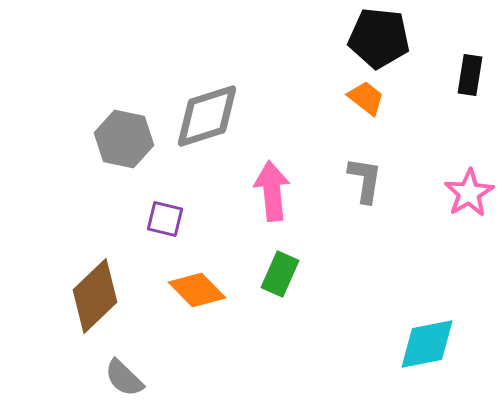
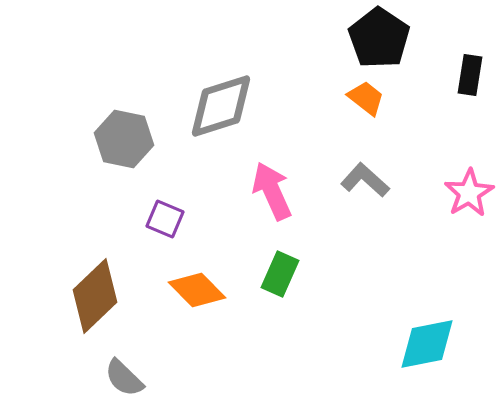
black pentagon: rotated 28 degrees clockwise
gray diamond: moved 14 px right, 10 px up
gray L-shape: rotated 57 degrees counterclockwise
pink arrow: rotated 18 degrees counterclockwise
purple square: rotated 9 degrees clockwise
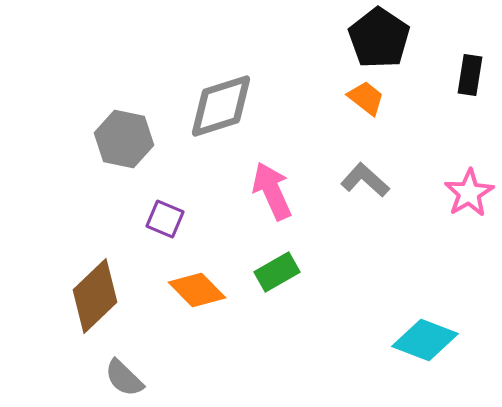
green rectangle: moved 3 px left, 2 px up; rotated 36 degrees clockwise
cyan diamond: moved 2 px left, 4 px up; rotated 32 degrees clockwise
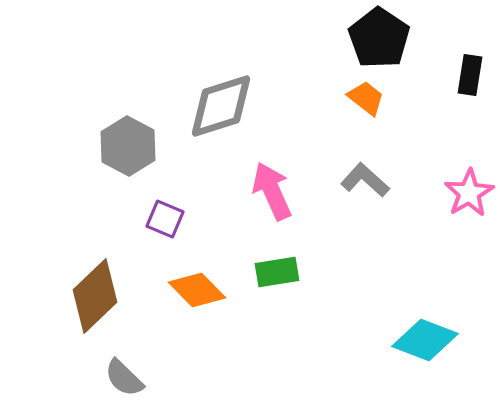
gray hexagon: moved 4 px right, 7 px down; rotated 16 degrees clockwise
green rectangle: rotated 21 degrees clockwise
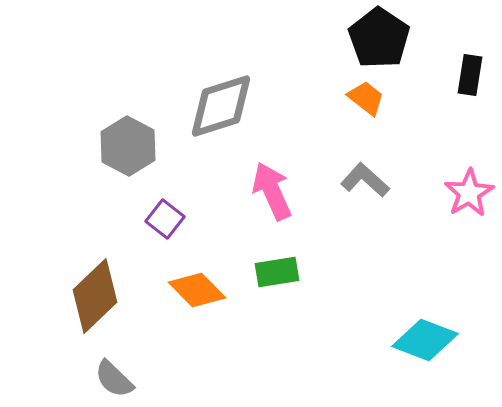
purple square: rotated 15 degrees clockwise
gray semicircle: moved 10 px left, 1 px down
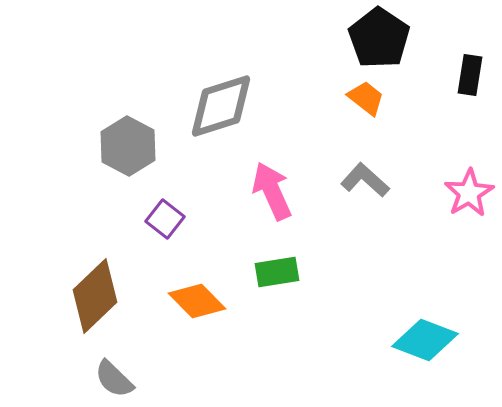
orange diamond: moved 11 px down
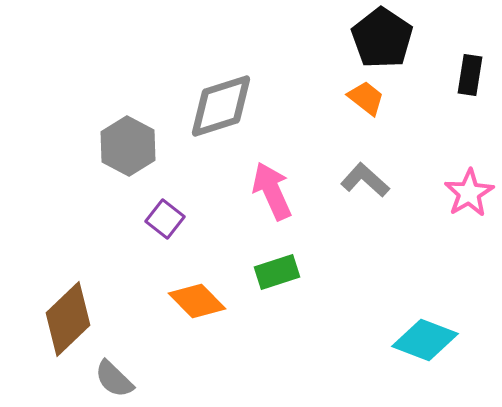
black pentagon: moved 3 px right
green rectangle: rotated 9 degrees counterclockwise
brown diamond: moved 27 px left, 23 px down
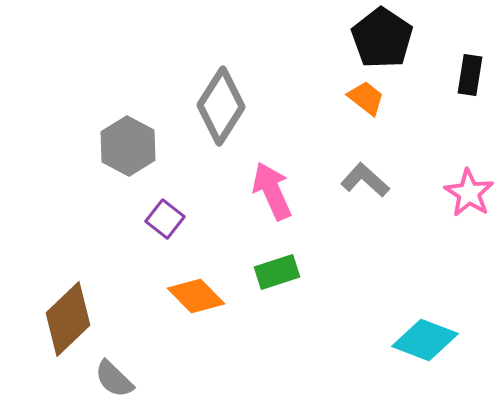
gray diamond: rotated 40 degrees counterclockwise
pink star: rotated 9 degrees counterclockwise
orange diamond: moved 1 px left, 5 px up
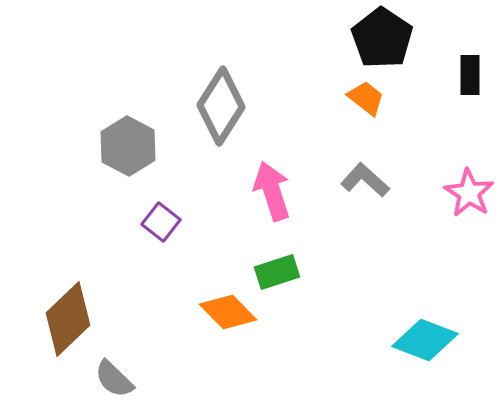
black rectangle: rotated 9 degrees counterclockwise
pink arrow: rotated 6 degrees clockwise
purple square: moved 4 px left, 3 px down
orange diamond: moved 32 px right, 16 px down
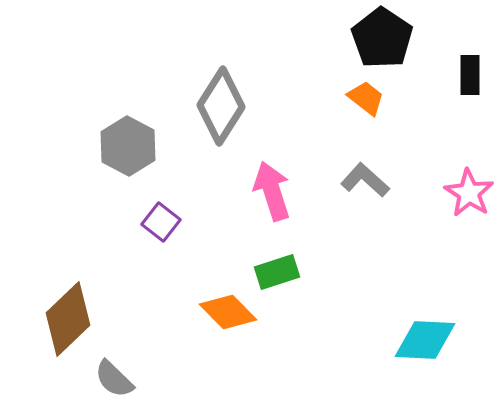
cyan diamond: rotated 18 degrees counterclockwise
